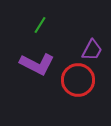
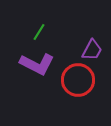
green line: moved 1 px left, 7 px down
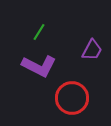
purple L-shape: moved 2 px right, 2 px down
red circle: moved 6 px left, 18 px down
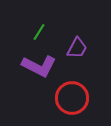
purple trapezoid: moved 15 px left, 2 px up
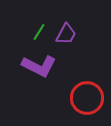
purple trapezoid: moved 11 px left, 14 px up
red circle: moved 15 px right
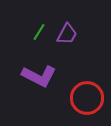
purple trapezoid: moved 1 px right
purple L-shape: moved 10 px down
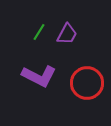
red circle: moved 15 px up
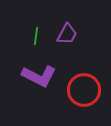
green line: moved 3 px left, 4 px down; rotated 24 degrees counterclockwise
red circle: moved 3 px left, 7 px down
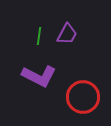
green line: moved 3 px right
red circle: moved 1 px left, 7 px down
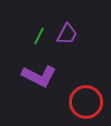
green line: rotated 18 degrees clockwise
red circle: moved 3 px right, 5 px down
